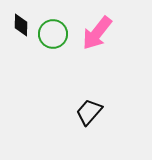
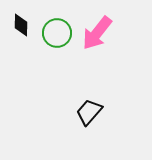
green circle: moved 4 px right, 1 px up
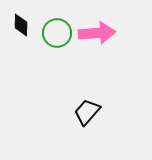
pink arrow: rotated 132 degrees counterclockwise
black trapezoid: moved 2 px left
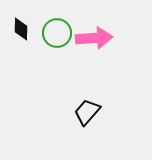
black diamond: moved 4 px down
pink arrow: moved 3 px left, 5 px down
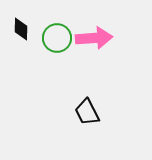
green circle: moved 5 px down
black trapezoid: rotated 68 degrees counterclockwise
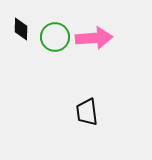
green circle: moved 2 px left, 1 px up
black trapezoid: rotated 20 degrees clockwise
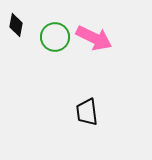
black diamond: moved 5 px left, 4 px up; rotated 10 degrees clockwise
pink arrow: rotated 30 degrees clockwise
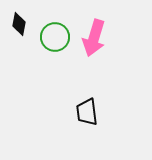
black diamond: moved 3 px right, 1 px up
pink arrow: rotated 81 degrees clockwise
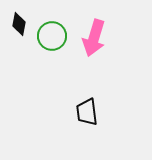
green circle: moved 3 px left, 1 px up
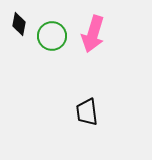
pink arrow: moved 1 px left, 4 px up
